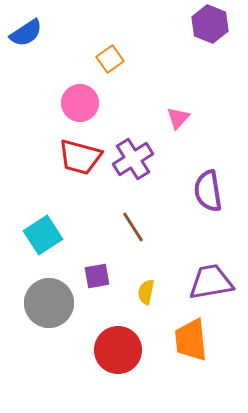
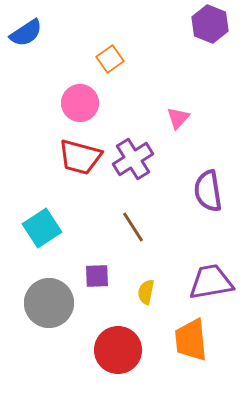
cyan square: moved 1 px left, 7 px up
purple square: rotated 8 degrees clockwise
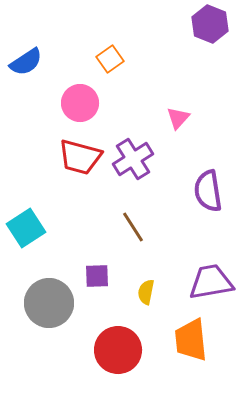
blue semicircle: moved 29 px down
cyan square: moved 16 px left
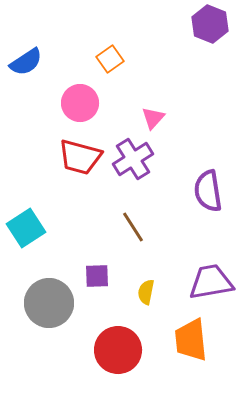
pink triangle: moved 25 px left
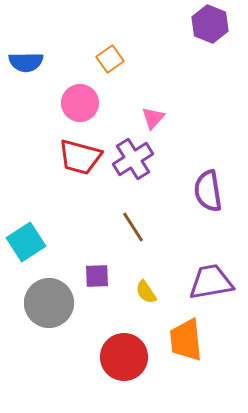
blue semicircle: rotated 32 degrees clockwise
cyan square: moved 14 px down
yellow semicircle: rotated 45 degrees counterclockwise
orange trapezoid: moved 5 px left
red circle: moved 6 px right, 7 px down
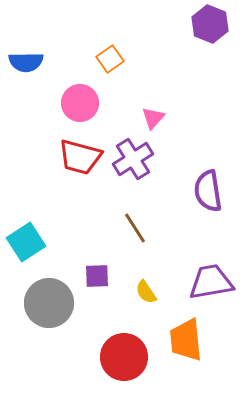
brown line: moved 2 px right, 1 px down
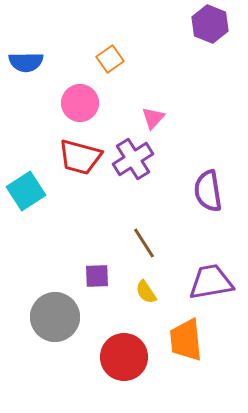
brown line: moved 9 px right, 15 px down
cyan square: moved 51 px up
gray circle: moved 6 px right, 14 px down
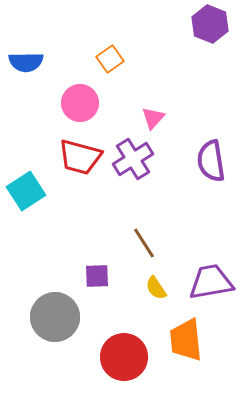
purple semicircle: moved 3 px right, 30 px up
yellow semicircle: moved 10 px right, 4 px up
